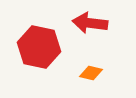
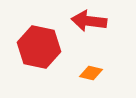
red arrow: moved 1 px left, 2 px up
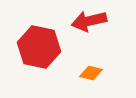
red arrow: rotated 20 degrees counterclockwise
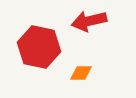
orange diamond: moved 10 px left; rotated 15 degrees counterclockwise
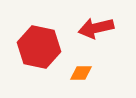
red arrow: moved 7 px right, 7 px down
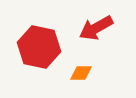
red arrow: rotated 16 degrees counterclockwise
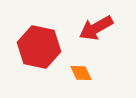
orange diamond: rotated 65 degrees clockwise
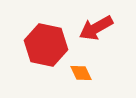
red hexagon: moved 7 px right, 2 px up
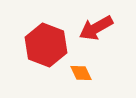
red hexagon: rotated 9 degrees clockwise
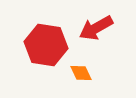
red hexagon: rotated 12 degrees counterclockwise
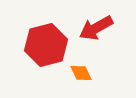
red hexagon: rotated 24 degrees counterclockwise
